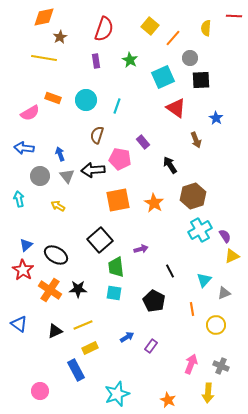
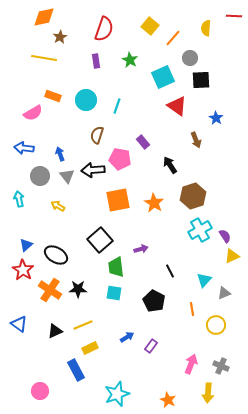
orange rectangle at (53, 98): moved 2 px up
red triangle at (176, 108): moved 1 px right, 2 px up
pink semicircle at (30, 113): moved 3 px right
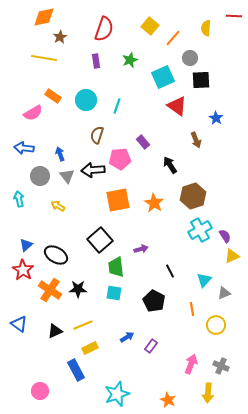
green star at (130, 60): rotated 21 degrees clockwise
orange rectangle at (53, 96): rotated 14 degrees clockwise
pink pentagon at (120, 159): rotated 15 degrees counterclockwise
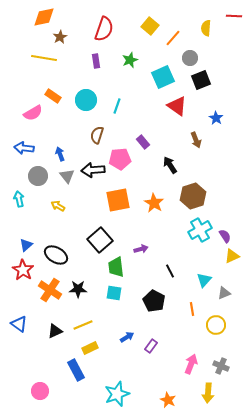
black square at (201, 80): rotated 18 degrees counterclockwise
gray circle at (40, 176): moved 2 px left
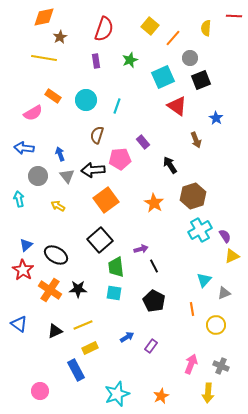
orange square at (118, 200): moved 12 px left; rotated 25 degrees counterclockwise
black line at (170, 271): moved 16 px left, 5 px up
orange star at (168, 400): moved 7 px left, 4 px up; rotated 21 degrees clockwise
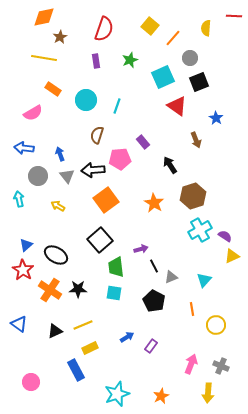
black square at (201, 80): moved 2 px left, 2 px down
orange rectangle at (53, 96): moved 7 px up
purple semicircle at (225, 236): rotated 24 degrees counterclockwise
gray triangle at (224, 293): moved 53 px left, 16 px up
pink circle at (40, 391): moved 9 px left, 9 px up
